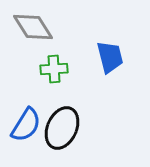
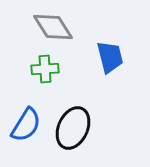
gray diamond: moved 20 px right
green cross: moved 9 px left
black ellipse: moved 11 px right
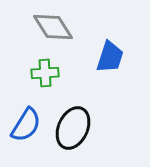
blue trapezoid: rotated 32 degrees clockwise
green cross: moved 4 px down
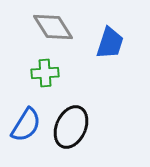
blue trapezoid: moved 14 px up
black ellipse: moved 2 px left, 1 px up
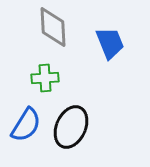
gray diamond: rotated 30 degrees clockwise
blue trapezoid: rotated 40 degrees counterclockwise
green cross: moved 5 px down
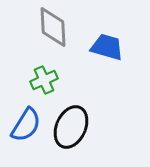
blue trapezoid: moved 3 px left, 4 px down; rotated 52 degrees counterclockwise
green cross: moved 1 px left, 2 px down; rotated 20 degrees counterclockwise
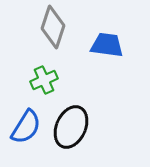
gray diamond: rotated 21 degrees clockwise
blue trapezoid: moved 2 px up; rotated 8 degrees counterclockwise
blue semicircle: moved 2 px down
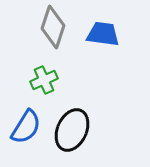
blue trapezoid: moved 4 px left, 11 px up
black ellipse: moved 1 px right, 3 px down
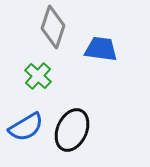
blue trapezoid: moved 2 px left, 15 px down
green cross: moved 6 px left, 4 px up; rotated 24 degrees counterclockwise
blue semicircle: rotated 27 degrees clockwise
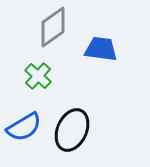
gray diamond: rotated 36 degrees clockwise
blue semicircle: moved 2 px left
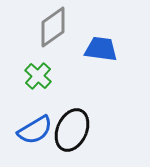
blue semicircle: moved 11 px right, 3 px down
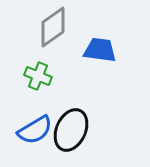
blue trapezoid: moved 1 px left, 1 px down
green cross: rotated 20 degrees counterclockwise
black ellipse: moved 1 px left
